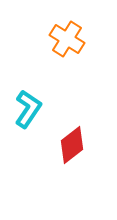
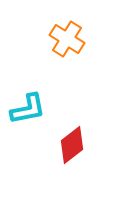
cyan L-shape: rotated 45 degrees clockwise
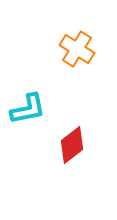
orange cross: moved 10 px right, 10 px down
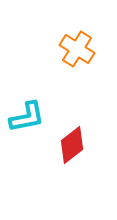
cyan L-shape: moved 1 px left, 8 px down
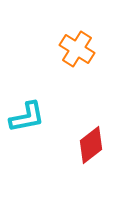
red diamond: moved 19 px right
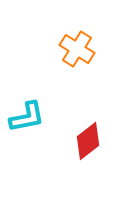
red diamond: moved 3 px left, 4 px up
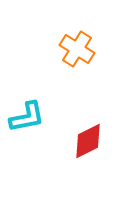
red diamond: rotated 12 degrees clockwise
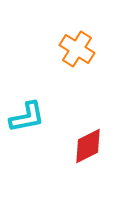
red diamond: moved 5 px down
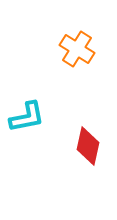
red diamond: rotated 51 degrees counterclockwise
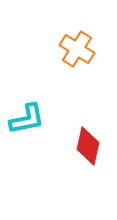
cyan L-shape: moved 2 px down
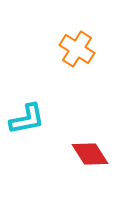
red diamond: moved 2 px right, 8 px down; rotated 45 degrees counterclockwise
